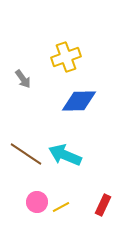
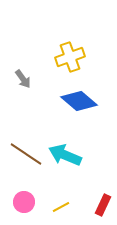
yellow cross: moved 4 px right
blue diamond: rotated 42 degrees clockwise
pink circle: moved 13 px left
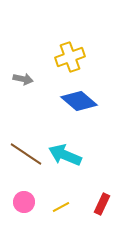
gray arrow: rotated 42 degrees counterclockwise
red rectangle: moved 1 px left, 1 px up
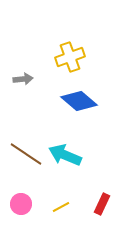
gray arrow: rotated 18 degrees counterclockwise
pink circle: moved 3 px left, 2 px down
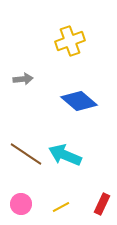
yellow cross: moved 16 px up
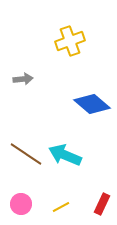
blue diamond: moved 13 px right, 3 px down
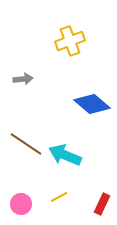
brown line: moved 10 px up
yellow line: moved 2 px left, 10 px up
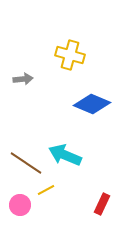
yellow cross: moved 14 px down; rotated 36 degrees clockwise
blue diamond: rotated 18 degrees counterclockwise
brown line: moved 19 px down
yellow line: moved 13 px left, 7 px up
pink circle: moved 1 px left, 1 px down
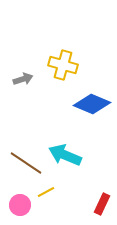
yellow cross: moved 7 px left, 10 px down
gray arrow: rotated 12 degrees counterclockwise
yellow line: moved 2 px down
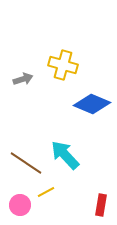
cyan arrow: rotated 24 degrees clockwise
red rectangle: moved 1 px left, 1 px down; rotated 15 degrees counterclockwise
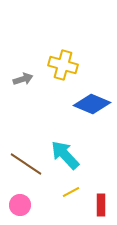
brown line: moved 1 px down
yellow line: moved 25 px right
red rectangle: rotated 10 degrees counterclockwise
